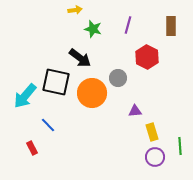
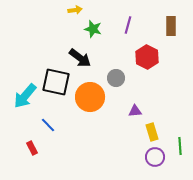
gray circle: moved 2 px left
orange circle: moved 2 px left, 4 px down
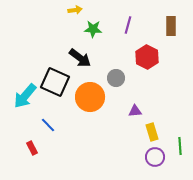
green star: rotated 12 degrees counterclockwise
black square: moved 1 px left; rotated 12 degrees clockwise
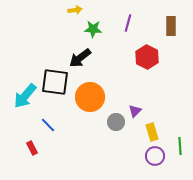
purple line: moved 2 px up
black arrow: rotated 105 degrees clockwise
gray circle: moved 44 px down
black square: rotated 16 degrees counterclockwise
purple triangle: rotated 40 degrees counterclockwise
purple circle: moved 1 px up
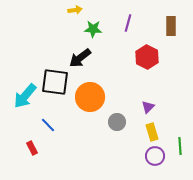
purple triangle: moved 13 px right, 4 px up
gray circle: moved 1 px right
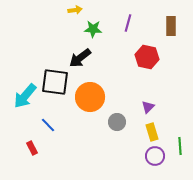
red hexagon: rotated 15 degrees counterclockwise
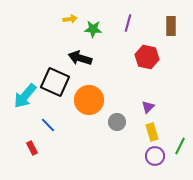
yellow arrow: moved 5 px left, 9 px down
black arrow: rotated 55 degrees clockwise
black square: rotated 16 degrees clockwise
orange circle: moved 1 px left, 3 px down
green line: rotated 30 degrees clockwise
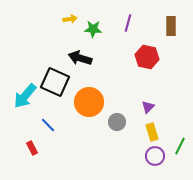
orange circle: moved 2 px down
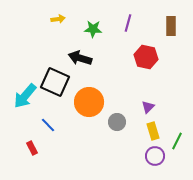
yellow arrow: moved 12 px left
red hexagon: moved 1 px left
yellow rectangle: moved 1 px right, 1 px up
green line: moved 3 px left, 5 px up
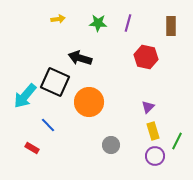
green star: moved 5 px right, 6 px up
gray circle: moved 6 px left, 23 px down
red rectangle: rotated 32 degrees counterclockwise
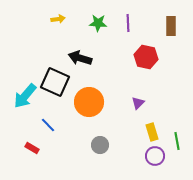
purple line: rotated 18 degrees counterclockwise
purple triangle: moved 10 px left, 4 px up
yellow rectangle: moved 1 px left, 1 px down
green line: rotated 36 degrees counterclockwise
gray circle: moved 11 px left
